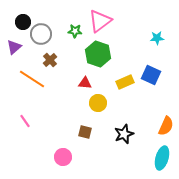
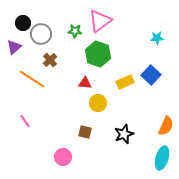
black circle: moved 1 px down
blue square: rotated 18 degrees clockwise
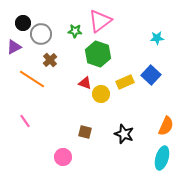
purple triangle: rotated 14 degrees clockwise
red triangle: rotated 16 degrees clockwise
yellow circle: moved 3 px right, 9 px up
black star: rotated 30 degrees counterclockwise
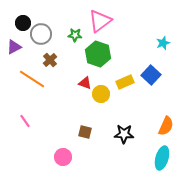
green star: moved 4 px down
cyan star: moved 6 px right, 5 px down; rotated 16 degrees counterclockwise
black star: rotated 18 degrees counterclockwise
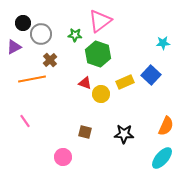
cyan star: rotated 16 degrees clockwise
orange line: rotated 44 degrees counterclockwise
cyan ellipse: rotated 25 degrees clockwise
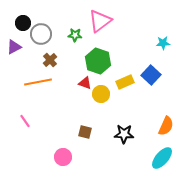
green hexagon: moved 7 px down
orange line: moved 6 px right, 3 px down
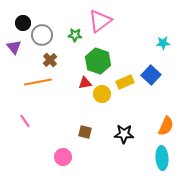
gray circle: moved 1 px right, 1 px down
purple triangle: rotated 42 degrees counterclockwise
red triangle: rotated 32 degrees counterclockwise
yellow circle: moved 1 px right
cyan ellipse: rotated 45 degrees counterclockwise
